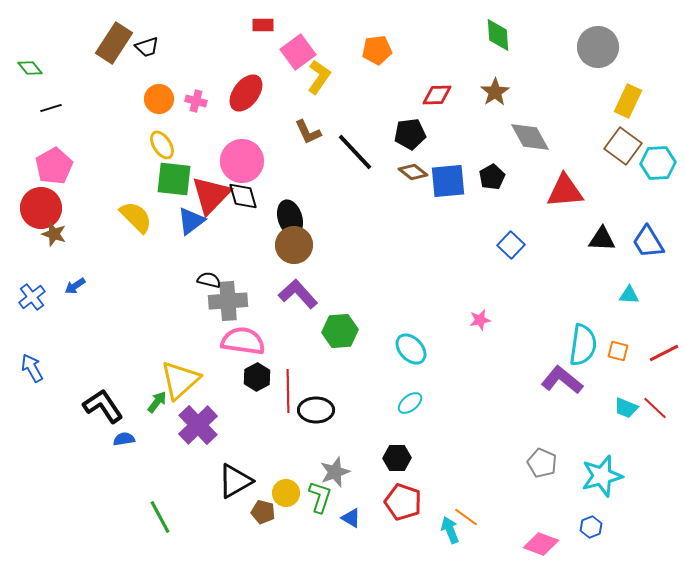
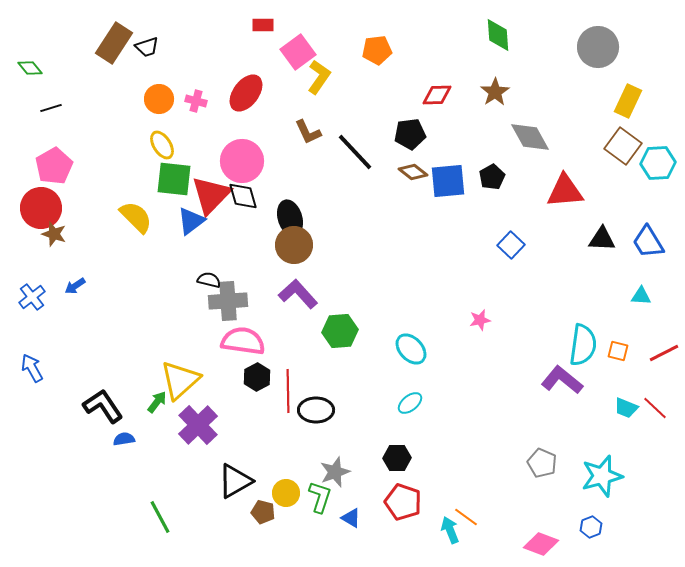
cyan triangle at (629, 295): moved 12 px right, 1 px down
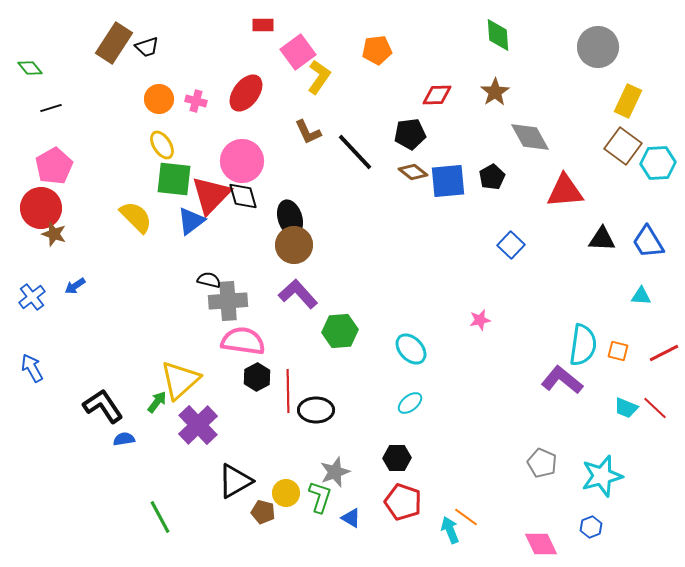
pink diamond at (541, 544): rotated 44 degrees clockwise
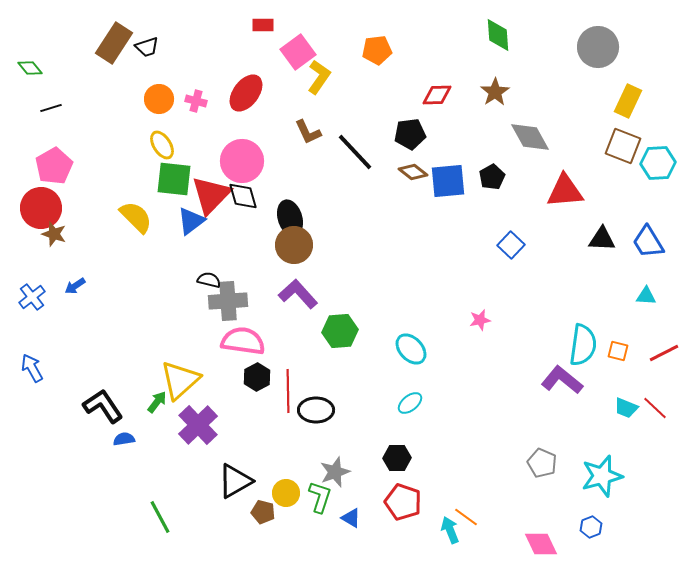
brown square at (623, 146): rotated 15 degrees counterclockwise
cyan triangle at (641, 296): moved 5 px right
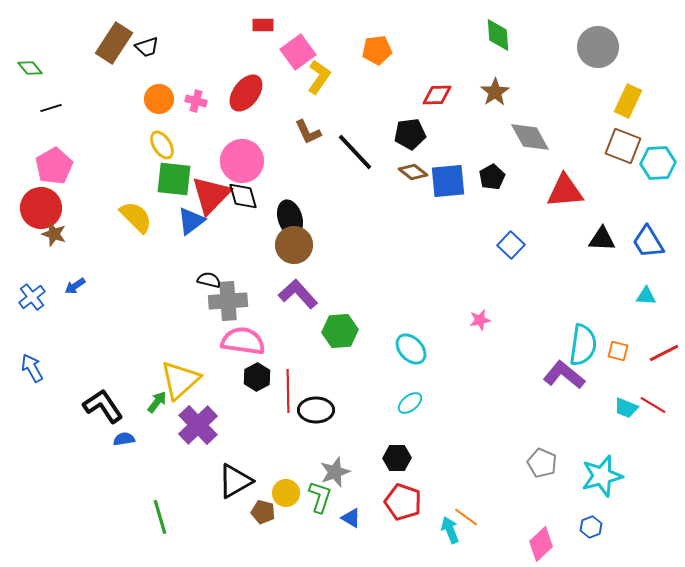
purple L-shape at (562, 380): moved 2 px right, 5 px up
red line at (655, 408): moved 2 px left, 3 px up; rotated 12 degrees counterclockwise
green line at (160, 517): rotated 12 degrees clockwise
pink diamond at (541, 544): rotated 72 degrees clockwise
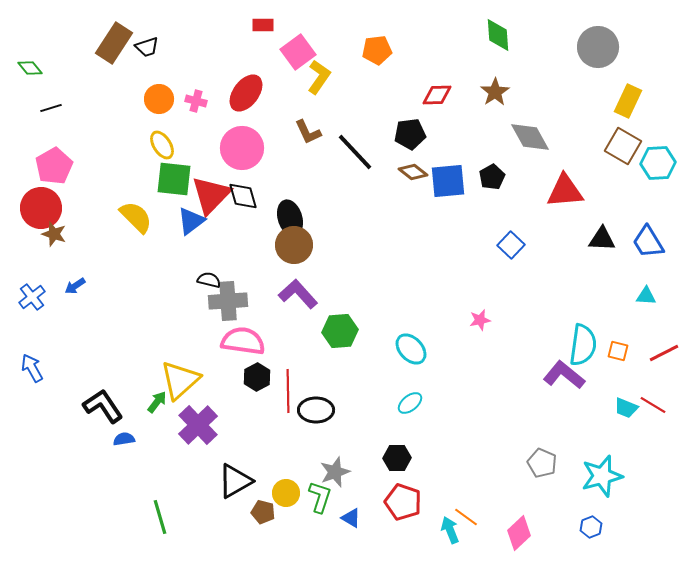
brown square at (623, 146): rotated 9 degrees clockwise
pink circle at (242, 161): moved 13 px up
pink diamond at (541, 544): moved 22 px left, 11 px up
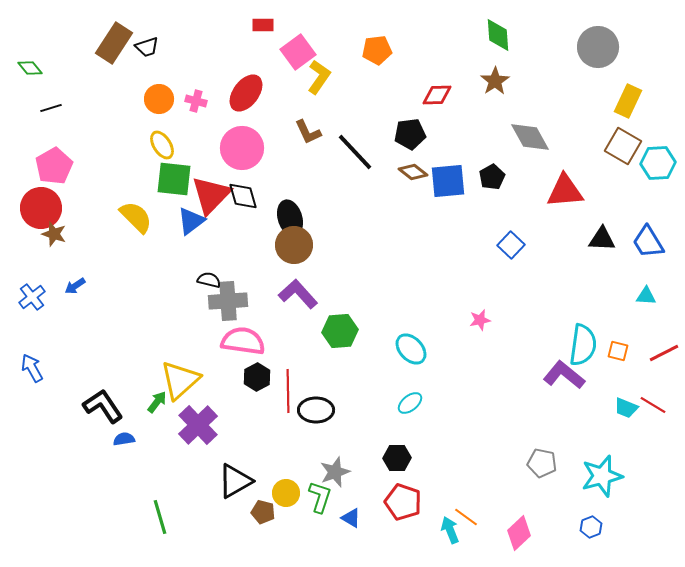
brown star at (495, 92): moved 11 px up
gray pentagon at (542, 463): rotated 12 degrees counterclockwise
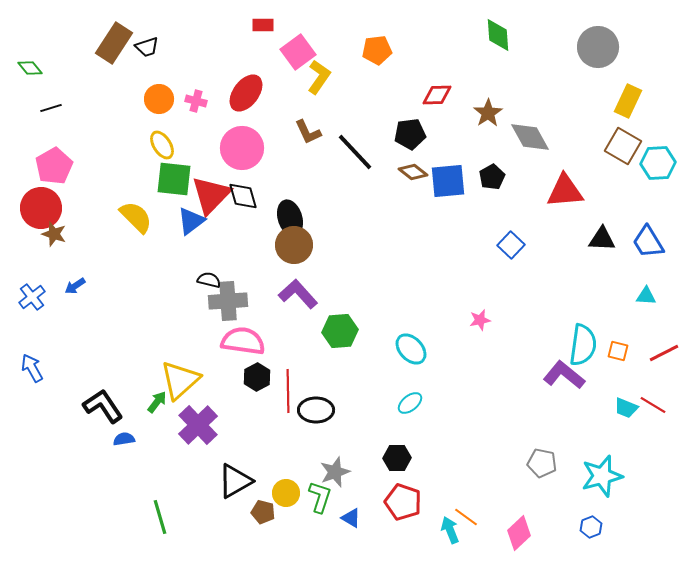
brown star at (495, 81): moved 7 px left, 32 px down
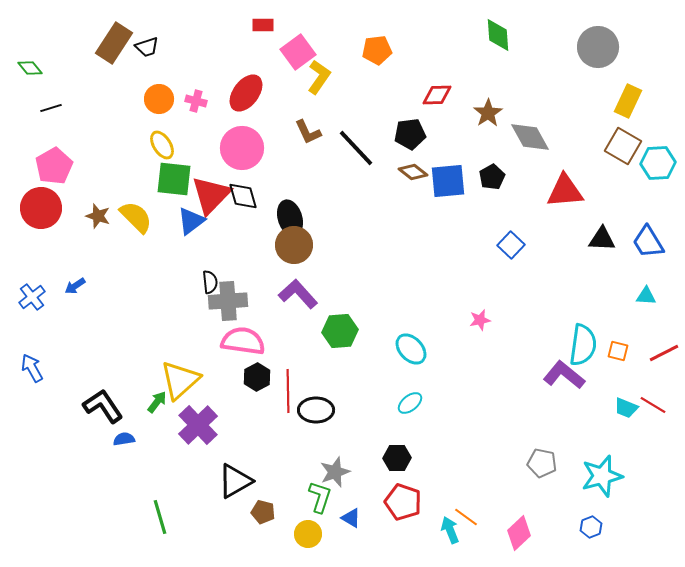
black line at (355, 152): moved 1 px right, 4 px up
brown star at (54, 234): moved 44 px right, 18 px up
black semicircle at (209, 280): moved 1 px right, 2 px down; rotated 70 degrees clockwise
yellow circle at (286, 493): moved 22 px right, 41 px down
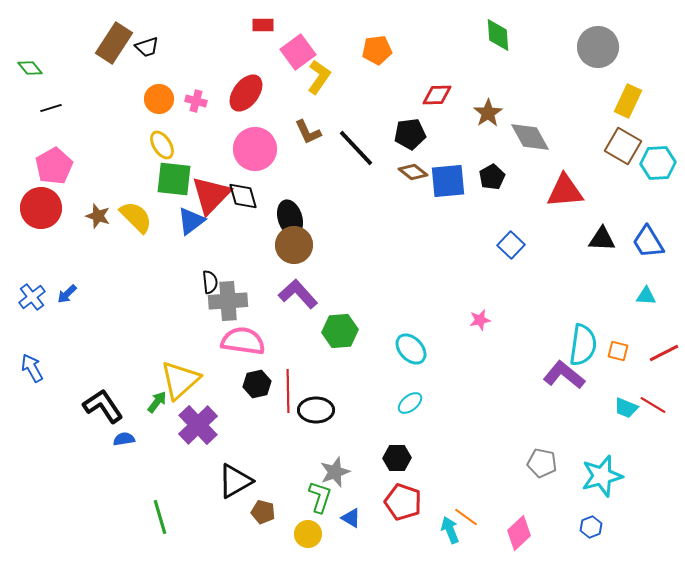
pink circle at (242, 148): moved 13 px right, 1 px down
blue arrow at (75, 286): moved 8 px left, 8 px down; rotated 10 degrees counterclockwise
black hexagon at (257, 377): moved 7 px down; rotated 16 degrees clockwise
